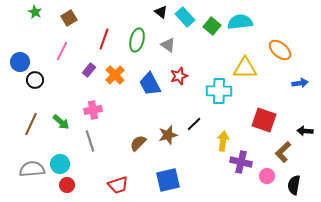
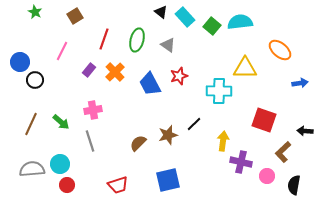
brown square: moved 6 px right, 2 px up
orange cross: moved 3 px up
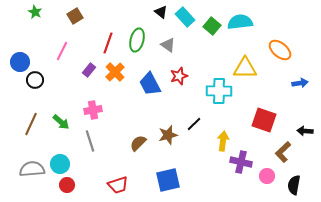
red line: moved 4 px right, 4 px down
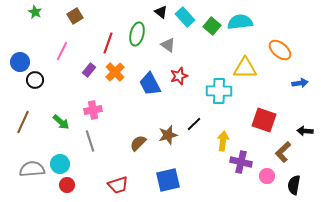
green ellipse: moved 6 px up
brown line: moved 8 px left, 2 px up
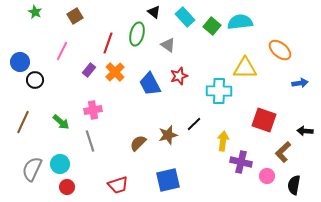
black triangle: moved 7 px left
gray semicircle: rotated 60 degrees counterclockwise
red circle: moved 2 px down
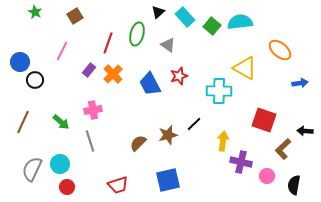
black triangle: moved 4 px right; rotated 40 degrees clockwise
yellow triangle: rotated 30 degrees clockwise
orange cross: moved 2 px left, 2 px down
brown L-shape: moved 3 px up
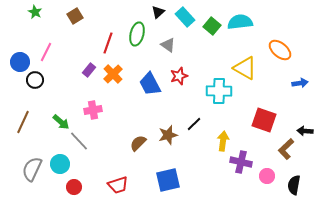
pink line: moved 16 px left, 1 px down
gray line: moved 11 px left; rotated 25 degrees counterclockwise
brown L-shape: moved 3 px right
red circle: moved 7 px right
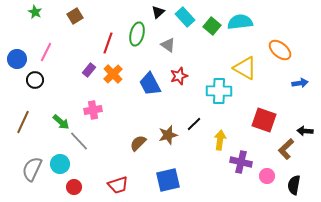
blue circle: moved 3 px left, 3 px up
yellow arrow: moved 3 px left, 1 px up
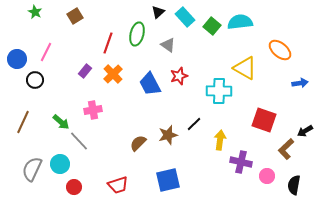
purple rectangle: moved 4 px left, 1 px down
black arrow: rotated 35 degrees counterclockwise
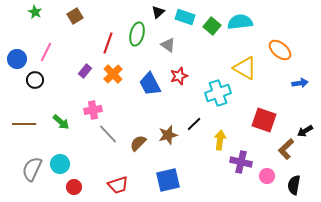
cyan rectangle: rotated 30 degrees counterclockwise
cyan cross: moved 1 px left, 2 px down; rotated 20 degrees counterclockwise
brown line: moved 1 px right, 2 px down; rotated 65 degrees clockwise
gray line: moved 29 px right, 7 px up
